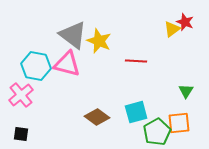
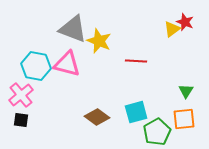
gray triangle: moved 6 px up; rotated 16 degrees counterclockwise
orange square: moved 5 px right, 4 px up
black square: moved 14 px up
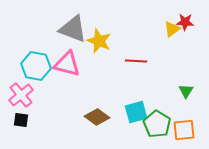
red star: rotated 18 degrees counterclockwise
orange square: moved 11 px down
green pentagon: moved 8 px up; rotated 12 degrees counterclockwise
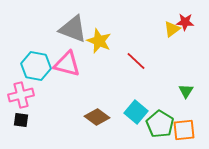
red line: rotated 40 degrees clockwise
pink cross: rotated 25 degrees clockwise
cyan square: rotated 35 degrees counterclockwise
green pentagon: moved 3 px right
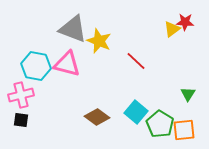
green triangle: moved 2 px right, 3 px down
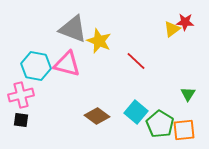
brown diamond: moved 1 px up
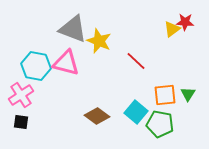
pink triangle: moved 1 px left, 1 px up
pink cross: rotated 20 degrees counterclockwise
black square: moved 2 px down
green pentagon: rotated 20 degrees counterclockwise
orange square: moved 19 px left, 35 px up
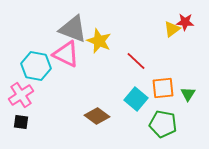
pink triangle: moved 9 px up; rotated 12 degrees clockwise
orange square: moved 2 px left, 7 px up
cyan square: moved 13 px up
green pentagon: moved 3 px right
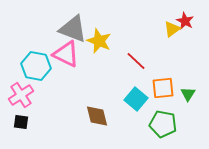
red star: moved 1 px up; rotated 24 degrees clockwise
brown diamond: rotated 40 degrees clockwise
